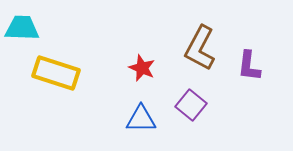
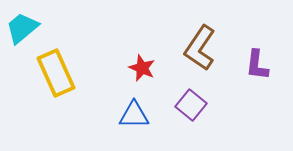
cyan trapezoid: rotated 42 degrees counterclockwise
brown L-shape: rotated 6 degrees clockwise
purple L-shape: moved 8 px right, 1 px up
yellow rectangle: rotated 48 degrees clockwise
blue triangle: moved 7 px left, 4 px up
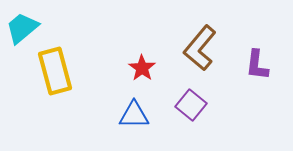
brown L-shape: rotated 6 degrees clockwise
red star: rotated 12 degrees clockwise
yellow rectangle: moved 1 px left, 2 px up; rotated 9 degrees clockwise
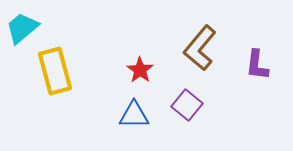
red star: moved 2 px left, 2 px down
purple square: moved 4 px left
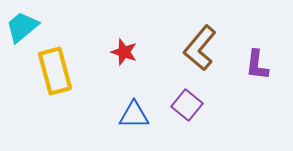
cyan trapezoid: moved 1 px up
red star: moved 16 px left, 18 px up; rotated 16 degrees counterclockwise
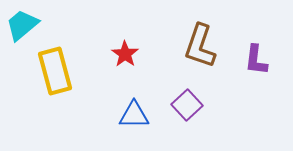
cyan trapezoid: moved 2 px up
brown L-shape: moved 2 px up; rotated 21 degrees counterclockwise
red star: moved 1 px right, 2 px down; rotated 16 degrees clockwise
purple L-shape: moved 1 px left, 5 px up
purple square: rotated 8 degrees clockwise
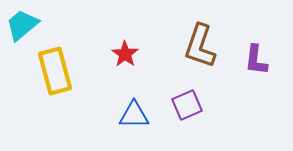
purple square: rotated 20 degrees clockwise
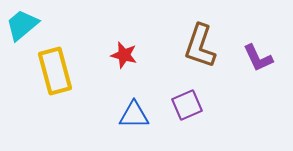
red star: moved 1 px left, 1 px down; rotated 20 degrees counterclockwise
purple L-shape: moved 2 px right, 2 px up; rotated 32 degrees counterclockwise
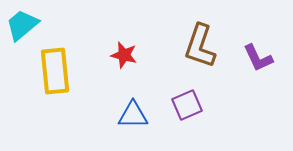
yellow rectangle: rotated 9 degrees clockwise
blue triangle: moved 1 px left
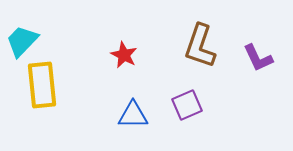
cyan trapezoid: moved 16 px down; rotated 6 degrees counterclockwise
red star: rotated 12 degrees clockwise
yellow rectangle: moved 13 px left, 14 px down
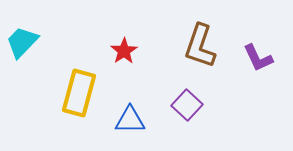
cyan trapezoid: moved 1 px down
red star: moved 4 px up; rotated 12 degrees clockwise
yellow rectangle: moved 37 px right, 8 px down; rotated 21 degrees clockwise
purple square: rotated 24 degrees counterclockwise
blue triangle: moved 3 px left, 5 px down
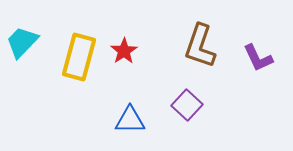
yellow rectangle: moved 36 px up
